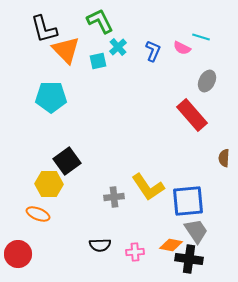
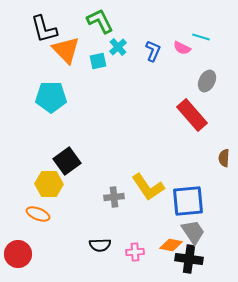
gray trapezoid: moved 3 px left, 1 px down
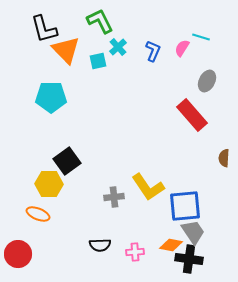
pink semicircle: rotated 96 degrees clockwise
blue square: moved 3 px left, 5 px down
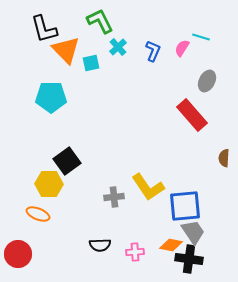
cyan square: moved 7 px left, 2 px down
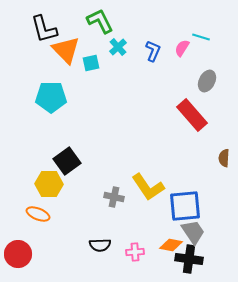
gray cross: rotated 18 degrees clockwise
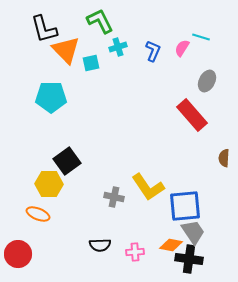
cyan cross: rotated 24 degrees clockwise
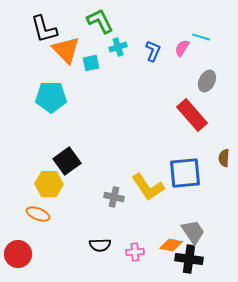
blue square: moved 33 px up
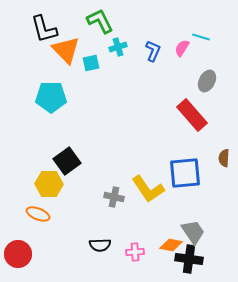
yellow L-shape: moved 2 px down
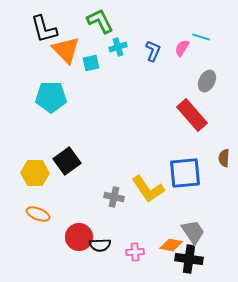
yellow hexagon: moved 14 px left, 11 px up
red circle: moved 61 px right, 17 px up
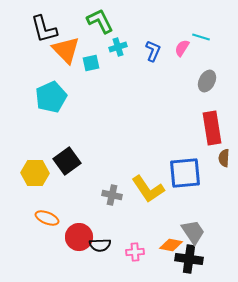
cyan pentagon: rotated 24 degrees counterclockwise
red rectangle: moved 20 px right, 13 px down; rotated 32 degrees clockwise
gray cross: moved 2 px left, 2 px up
orange ellipse: moved 9 px right, 4 px down
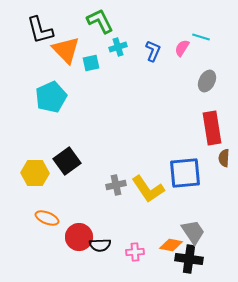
black L-shape: moved 4 px left, 1 px down
gray cross: moved 4 px right, 10 px up; rotated 24 degrees counterclockwise
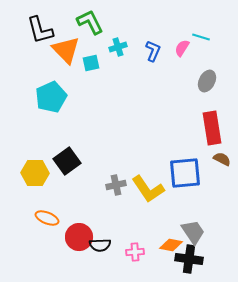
green L-shape: moved 10 px left, 1 px down
brown semicircle: moved 2 px left, 1 px down; rotated 114 degrees clockwise
